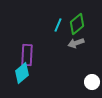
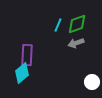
green diamond: rotated 20 degrees clockwise
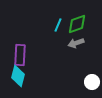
purple rectangle: moved 7 px left
cyan diamond: moved 4 px left, 3 px down; rotated 35 degrees counterclockwise
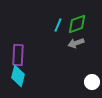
purple rectangle: moved 2 px left
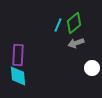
green diamond: moved 3 px left, 1 px up; rotated 20 degrees counterclockwise
cyan diamond: rotated 20 degrees counterclockwise
white circle: moved 14 px up
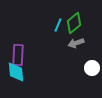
cyan diamond: moved 2 px left, 4 px up
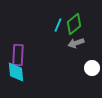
green diamond: moved 1 px down
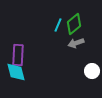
white circle: moved 3 px down
cyan diamond: rotated 10 degrees counterclockwise
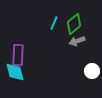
cyan line: moved 4 px left, 2 px up
gray arrow: moved 1 px right, 2 px up
cyan diamond: moved 1 px left
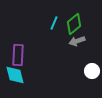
cyan diamond: moved 3 px down
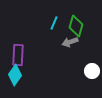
green diamond: moved 2 px right, 2 px down; rotated 35 degrees counterclockwise
gray arrow: moved 7 px left, 1 px down
cyan diamond: rotated 50 degrees clockwise
